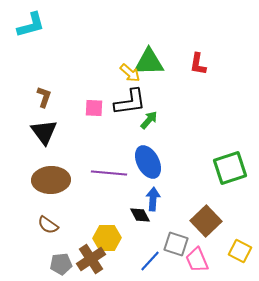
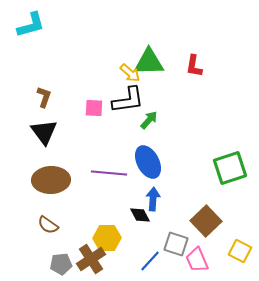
red L-shape: moved 4 px left, 2 px down
black L-shape: moved 2 px left, 2 px up
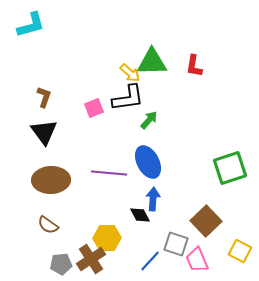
green triangle: moved 3 px right
black L-shape: moved 2 px up
pink square: rotated 24 degrees counterclockwise
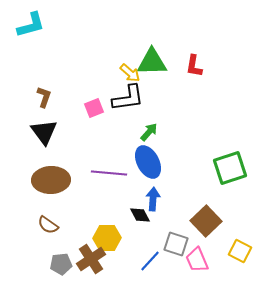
green arrow: moved 12 px down
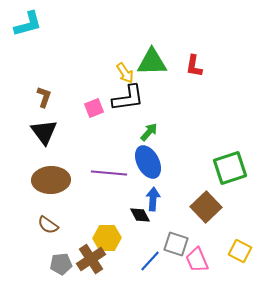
cyan L-shape: moved 3 px left, 1 px up
yellow arrow: moved 5 px left; rotated 15 degrees clockwise
brown square: moved 14 px up
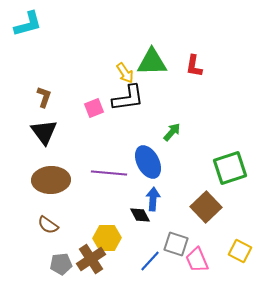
green arrow: moved 23 px right
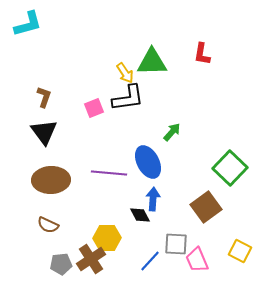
red L-shape: moved 8 px right, 12 px up
green square: rotated 28 degrees counterclockwise
brown square: rotated 8 degrees clockwise
brown semicircle: rotated 10 degrees counterclockwise
gray square: rotated 15 degrees counterclockwise
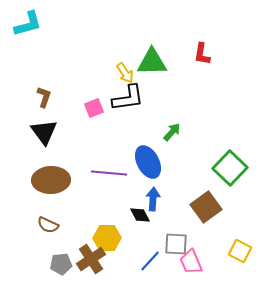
pink trapezoid: moved 6 px left, 2 px down
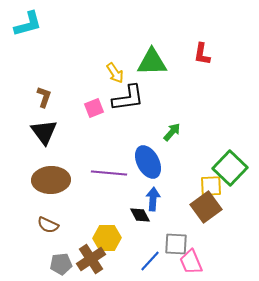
yellow arrow: moved 10 px left
yellow square: moved 29 px left, 65 px up; rotated 30 degrees counterclockwise
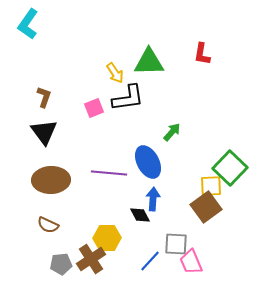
cyan L-shape: rotated 140 degrees clockwise
green triangle: moved 3 px left
